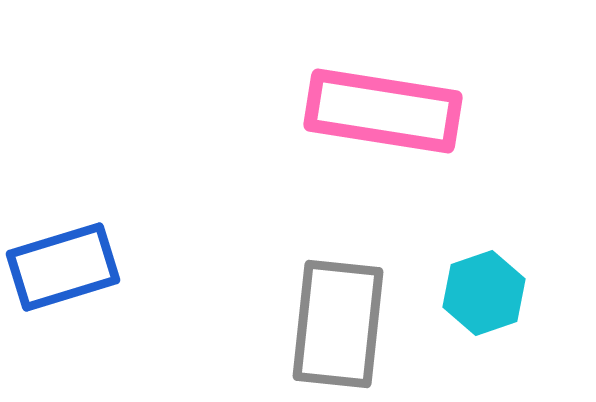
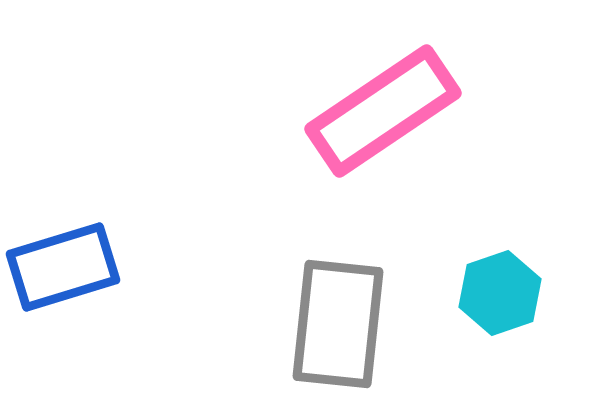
pink rectangle: rotated 43 degrees counterclockwise
cyan hexagon: moved 16 px right
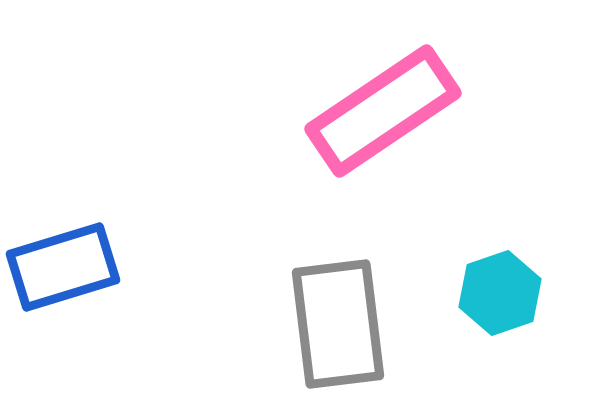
gray rectangle: rotated 13 degrees counterclockwise
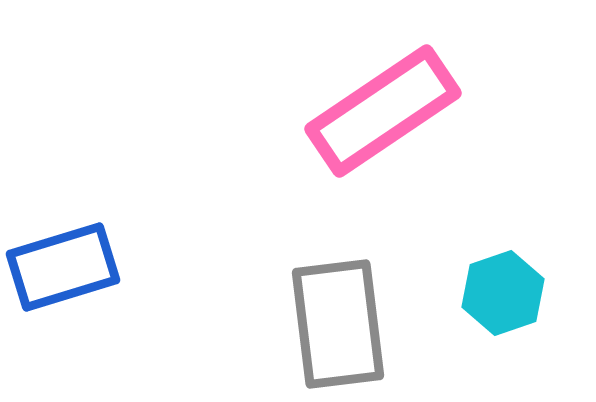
cyan hexagon: moved 3 px right
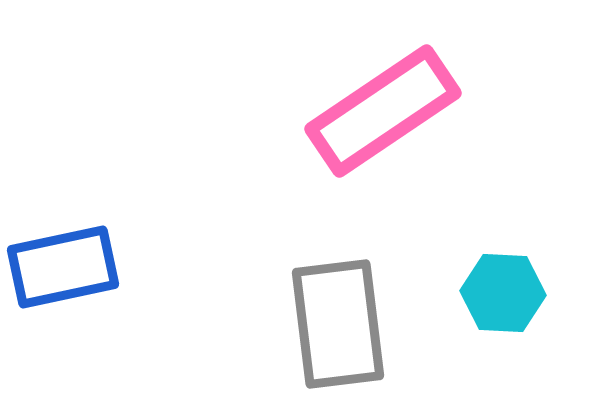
blue rectangle: rotated 5 degrees clockwise
cyan hexagon: rotated 22 degrees clockwise
